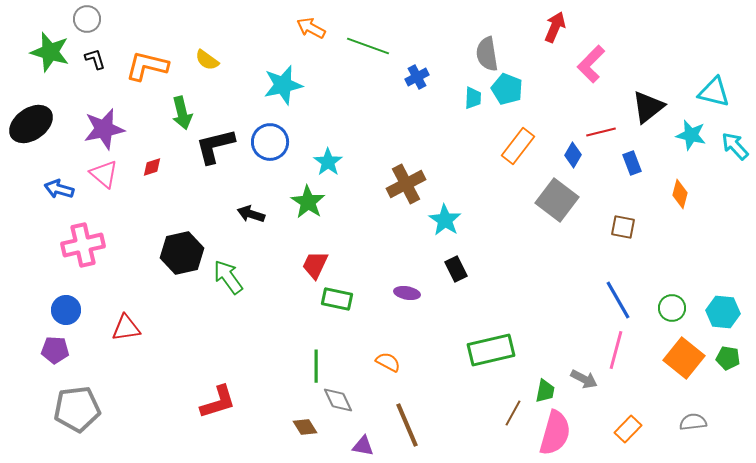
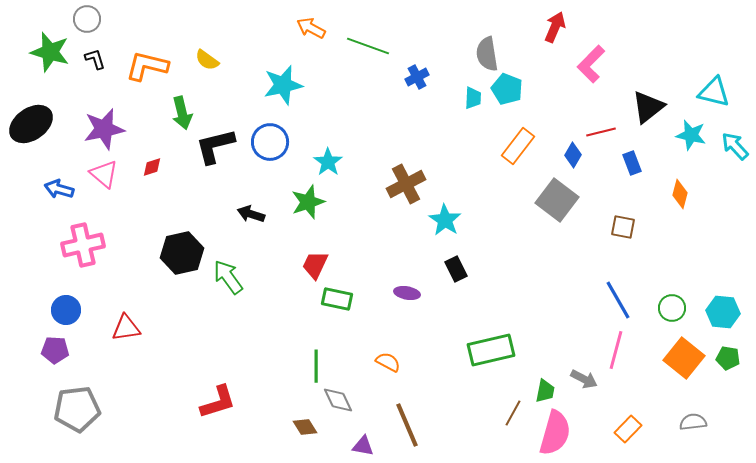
green star at (308, 202): rotated 20 degrees clockwise
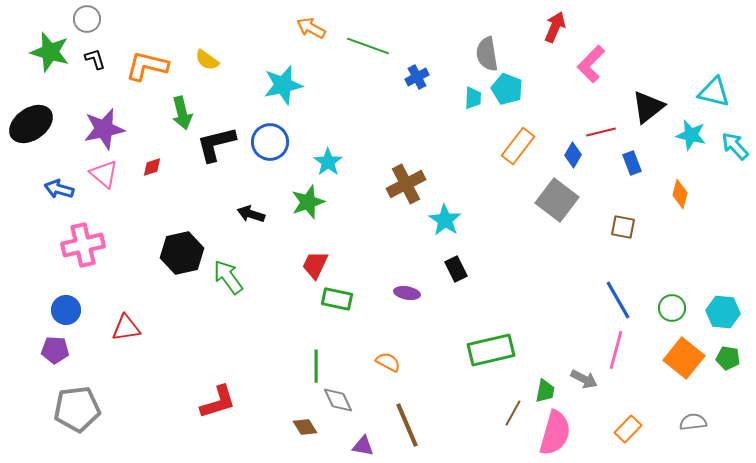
black L-shape at (215, 146): moved 1 px right, 2 px up
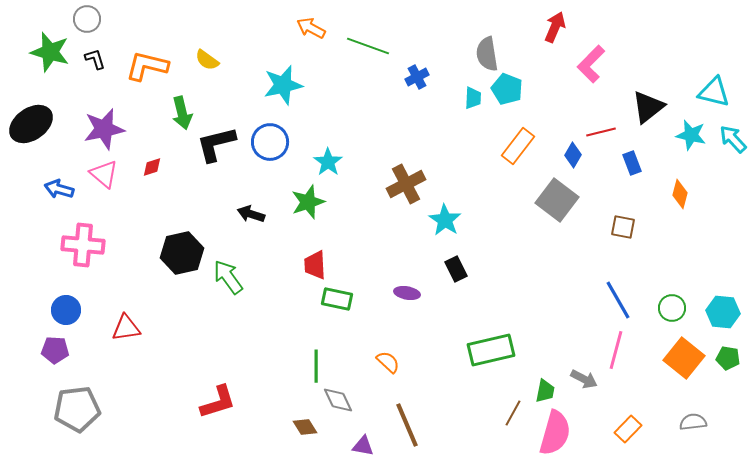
cyan arrow at (735, 146): moved 2 px left, 7 px up
pink cross at (83, 245): rotated 18 degrees clockwise
red trapezoid at (315, 265): rotated 28 degrees counterclockwise
orange semicircle at (388, 362): rotated 15 degrees clockwise
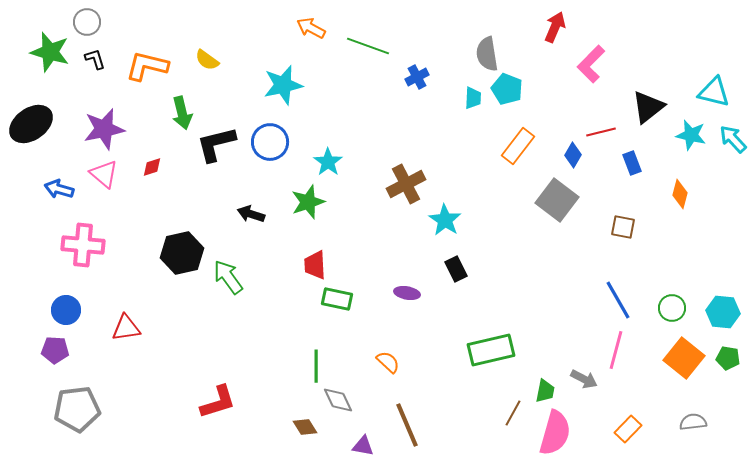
gray circle at (87, 19): moved 3 px down
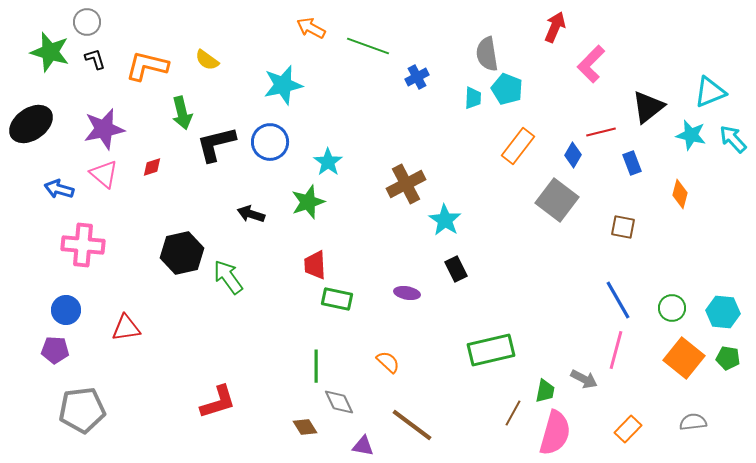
cyan triangle at (714, 92): moved 4 px left; rotated 36 degrees counterclockwise
gray diamond at (338, 400): moved 1 px right, 2 px down
gray pentagon at (77, 409): moved 5 px right, 1 px down
brown line at (407, 425): moved 5 px right; rotated 30 degrees counterclockwise
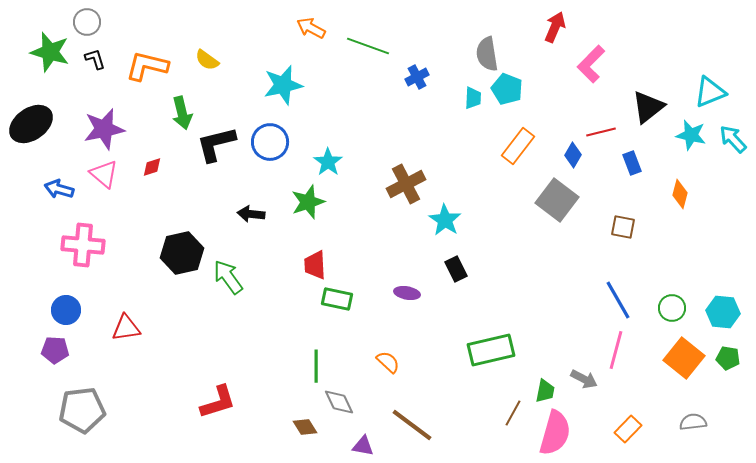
black arrow at (251, 214): rotated 12 degrees counterclockwise
